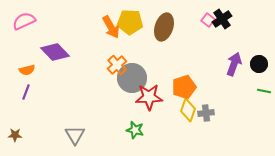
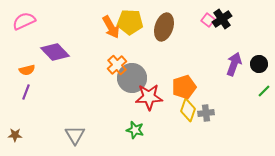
green line: rotated 56 degrees counterclockwise
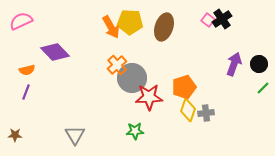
pink semicircle: moved 3 px left
green line: moved 1 px left, 3 px up
green star: moved 1 px down; rotated 18 degrees counterclockwise
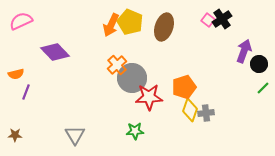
yellow pentagon: rotated 20 degrees clockwise
orange arrow: moved 2 px up; rotated 55 degrees clockwise
purple arrow: moved 10 px right, 13 px up
orange semicircle: moved 11 px left, 4 px down
yellow diamond: moved 2 px right
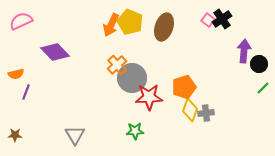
purple arrow: rotated 15 degrees counterclockwise
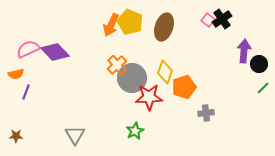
pink semicircle: moved 7 px right, 28 px down
yellow diamond: moved 25 px left, 38 px up
green star: rotated 24 degrees counterclockwise
brown star: moved 1 px right, 1 px down
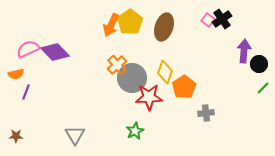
yellow pentagon: rotated 15 degrees clockwise
orange pentagon: rotated 15 degrees counterclockwise
